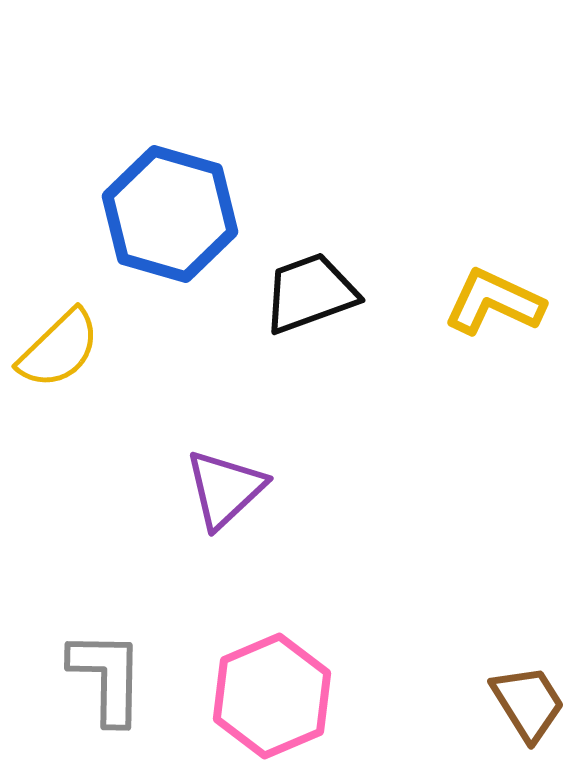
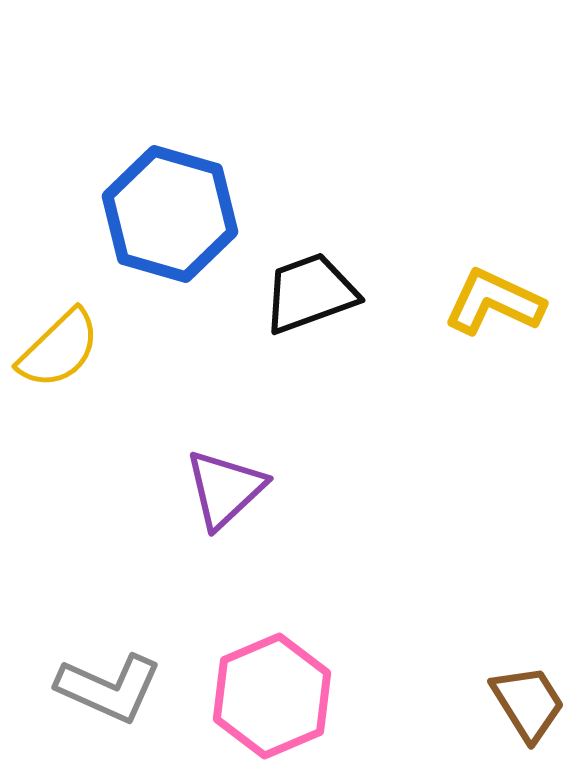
gray L-shape: moved 2 px right, 11 px down; rotated 113 degrees clockwise
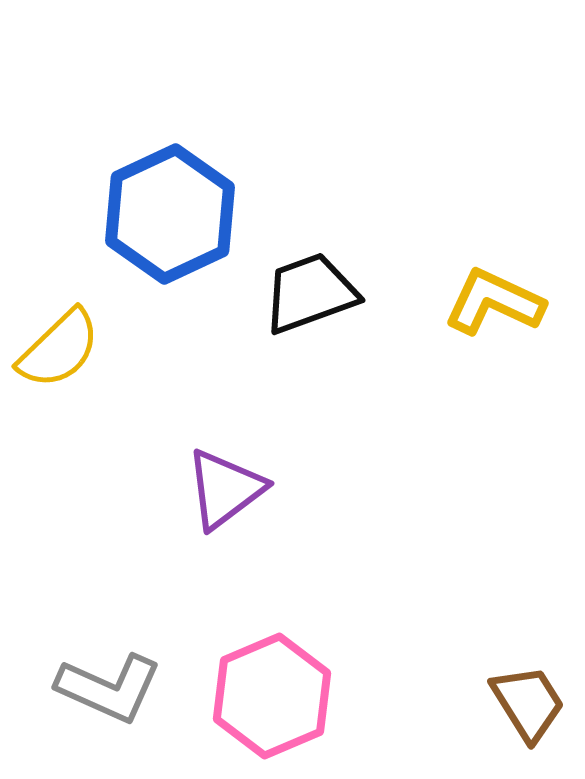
blue hexagon: rotated 19 degrees clockwise
purple triangle: rotated 6 degrees clockwise
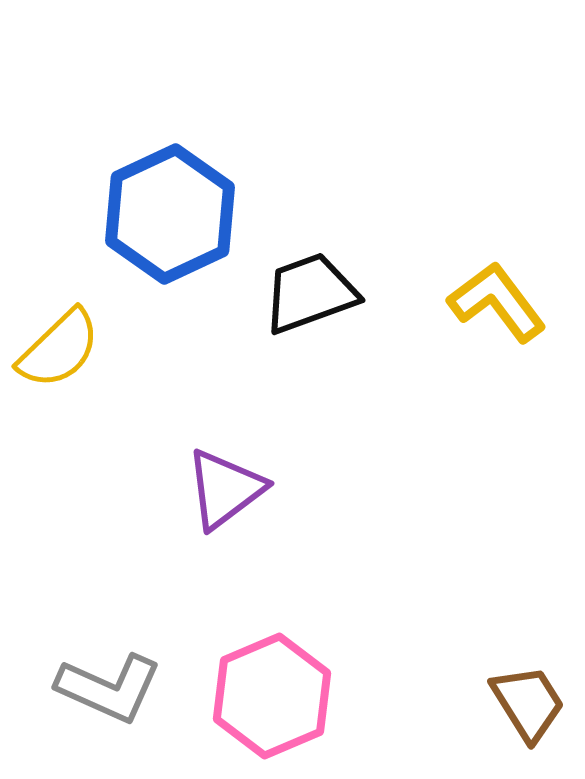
yellow L-shape: moved 3 px right; rotated 28 degrees clockwise
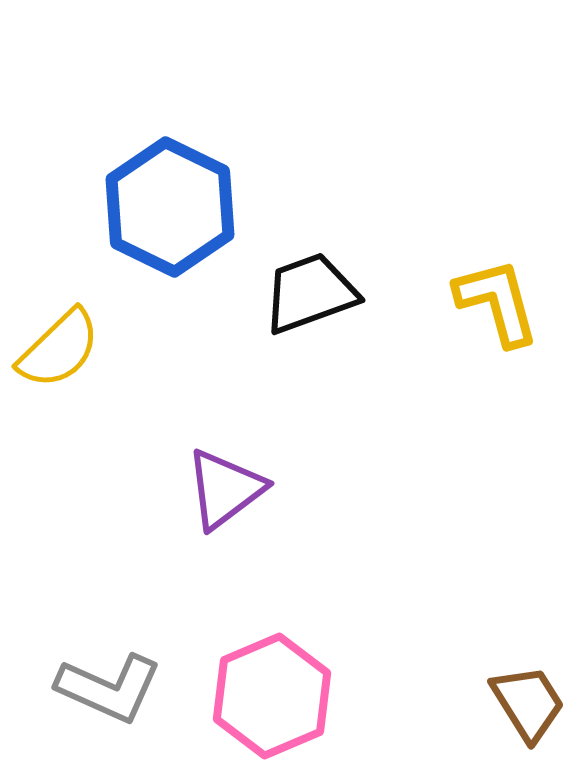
blue hexagon: moved 7 px up; rotated 9 degrees counterclockwise
yellow L-shape: rotated 22 degrees clockwise
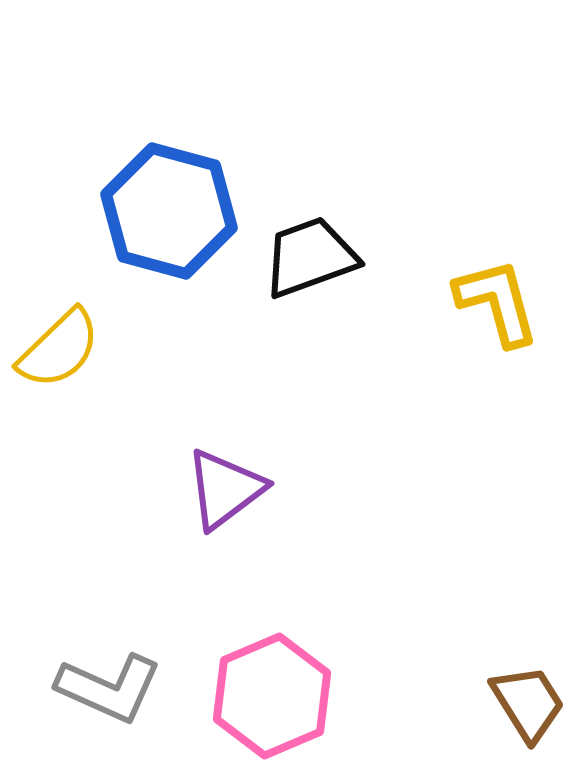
blue hexagon: moved 1 px left, 4 px down; rotated 11 degrees counterclockwise
black trapezoid: moved 36 px up
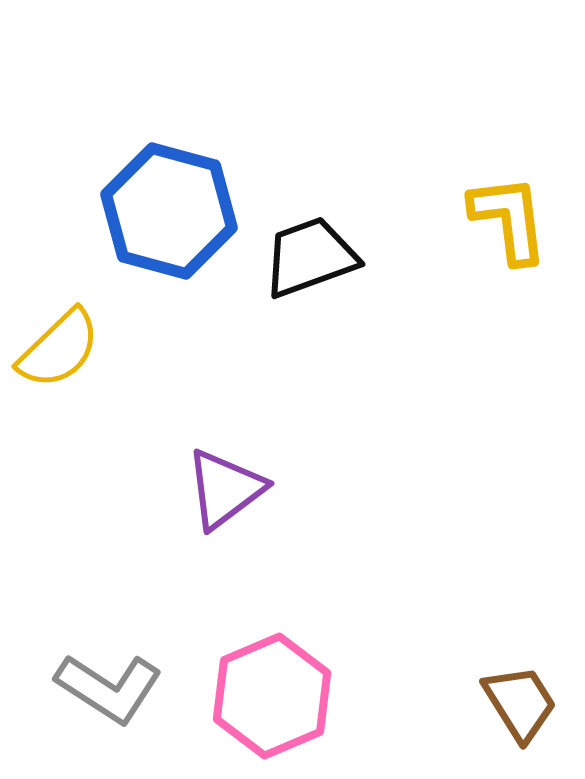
yellow L-shape: moved 12 px right, 83 px up; rotated 8 degrees clockwise
gray L-shape: rotated 9 degrees clockwise
brown trapezoid: moved 8 px left
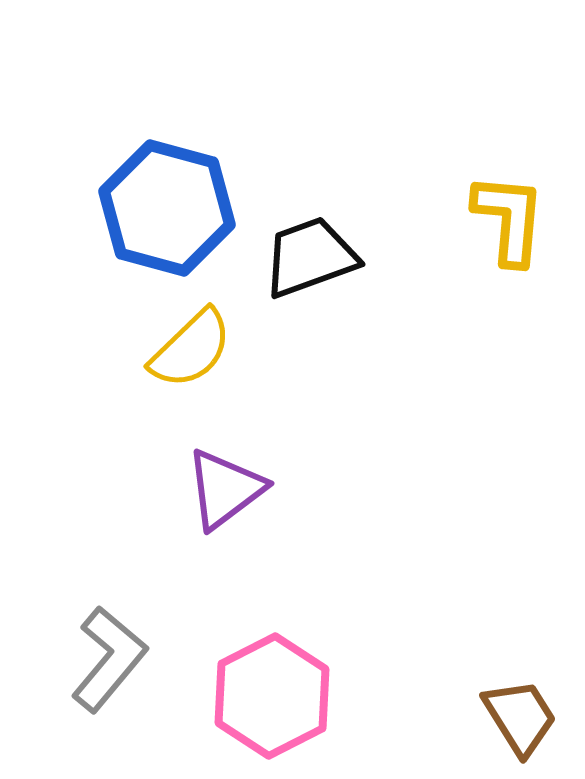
blue hexagon: moved 2 px left, 3 px up
yellow L-shape: rotated 12 degrees clockwise
yellow semicircle: moved 132 px right
gray L-shape: moved 29 px up; rotated 83 degrees counterclockwise
pink hexagon: rotated 4 degrees counterclockwise
brown trapezoid: moved 14 px down
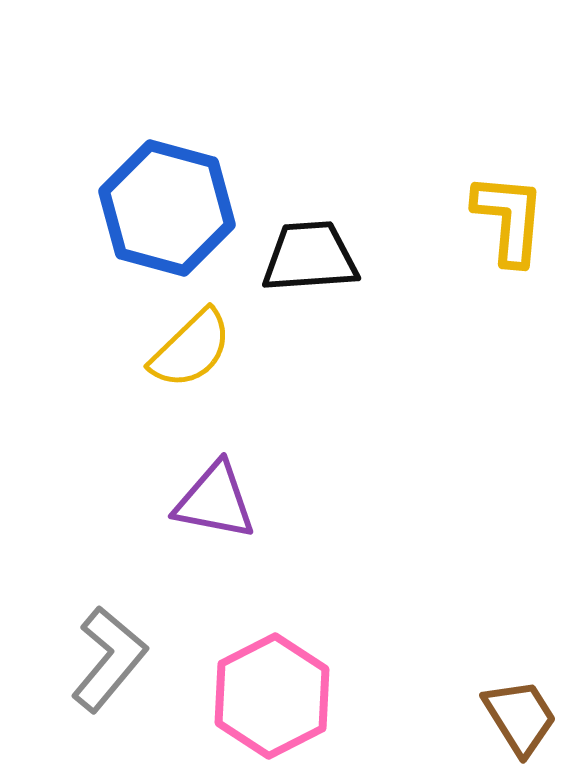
black trapezoid: rotated 16 degrees clockwise
purple triangle: moved 10 px left, 12 px down; rotated 48 degrees clockwise
